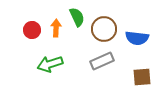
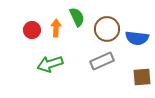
brown circle: moved 3 px right
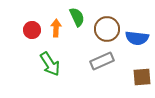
green arrow: rotated 105 degrees counterclockwise
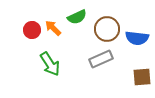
green semicircle: rotated 90 degrees clockwise
orange arrow: moved 3 px left; rotated 48 degrees counterclockwise
gray rectangle: moved 1 px left, 2 px up
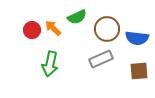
green arrow: rotated 45 degrees clockwise
brown square: moved 3 px left, 6 px up
